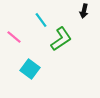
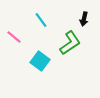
black arrow: moved 8 px down
green L-shape: moved 9 px right, 4 px down
cyan square: moved 10 px right, 8 px up
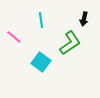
cyan line: rotated 28 degrees clockwise
cyan square: moved 1 px right, 1 px down
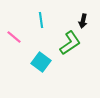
black arrow: moved 1 px left, 2 px down
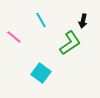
cyan line: rotated 21 degrees counterclockwise
cyan square: moved 11 px down
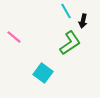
cyan line: moved 25 px right, 9 px up
cyan square: moved 2 px right
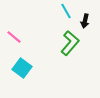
black arrow: moved 2 px right
green L-shape: rotated 15 degrees counterclockwise
cyan square: moved 21 px left, 5 px up
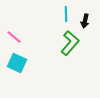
cyan line: moved 3 px down; rotated 28 degrees clockwise
cyan square: moved 5 px left, 5 px up; rotated 12 degrees counterclockwise
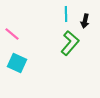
pink line: moved 2 px left, 3 px up
